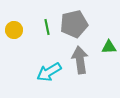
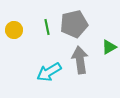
green triangle: rotated 28 degrees counterclockwise
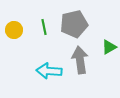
green line: moved 3 px left
cyan arrow: moved 1 px up; rotated 35 degrees clockwise
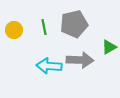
gray arrow: rotated 100 degrees clockwise
cyan arrow: moved 5 px up
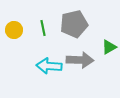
green line: moved 1 px left, 1 px down
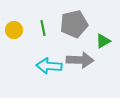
green triangle: moved 6 px left, 6 px up
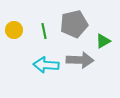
green line: moved 1 px right, 3 px down
cyan arrow: moved 3 px left, 1 px up
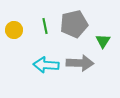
green line: moved 1 px right, 5 px up
green triangle: rotated 28 degrees counterclockwise
gray arrow: moved 3 px down
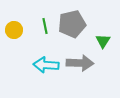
gray pentagon: moved 2 px left
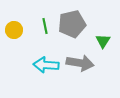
gray arrow: rotated 8 degrees clockwise
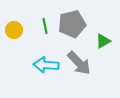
green triangle: rotated 28 degrees clockwise
gray arrow: moved 1 px left; rotated 36 degrees clockwise
